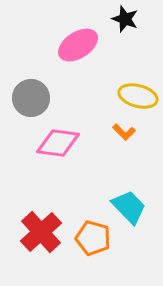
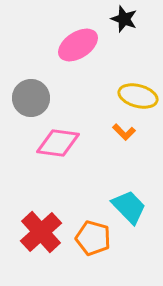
black star: moved 1 px left
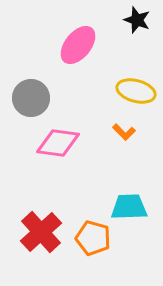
black star: moved 13 px right, 1 px down
pink ellipse: rotated 18 degrees counterclockwise
yellow ellipse: moved 2 px left, 5 px up
cyan trapezoid: rotated 48 degrees counterclockwise
